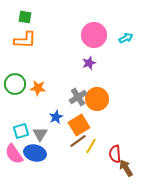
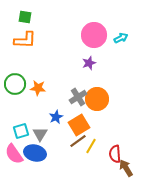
cyan arrow: moved 5 px left
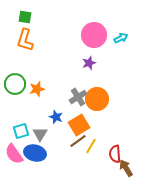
orange L-shape: rotated 105 degrees clockwise
orange star: moved 1 px left, 1 px down; rotated 21 degrees counterclockwise
blue star: rotated 24 degrees counterclockwise
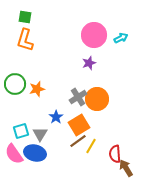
blue star: rotated 16 degrees clockwise
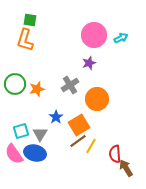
green square: moved 5 px right, 3 px down
gray cross: moved 8 px left, 12 px up
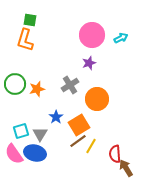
pink circle: moved 2 px left
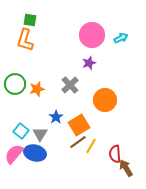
gray cross: rotated 12 degrees counterclockwise
orange circle: moved 8 px right, 1 px down
cyan square: rotated 35 degrees counterclockwise
brown line: moved 1 px down
pink semicircle: rotated 75 degrees clockwise
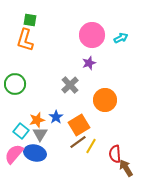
orange star: moved 31 px down
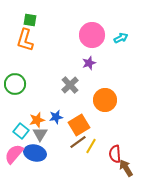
blue star: rotated 24 degrees clockwise
